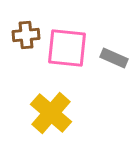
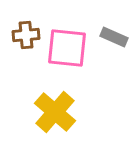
gray rectangle: moved 21 px up
yellow cross: moved 4 px right, 1 px up
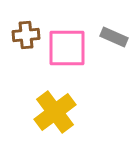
pink square: rotated 6 degrees counterclockwise
yellow cross: rotated 12 degrees clockwise
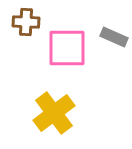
brown cross: moved 13 px up; rotated 8 degrees clockwise
yellow cross: moved 1 px left, 1 px down
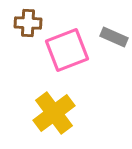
brown cross: moved 2 px right, 1 px down
pink square: moved 2 px down; rotated 21 degrees counterclockwise
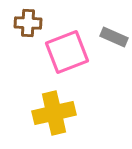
pink square: moved 2 px down
yellow cross: rotated 24 degrees clockwise
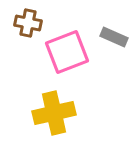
brown cross: rotated 8 degrees clockwise
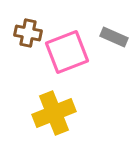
brown cross: moved 10 px down
yellow cross: rotated 9 degrees counterclockwise
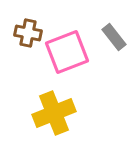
gray rectangle: rotated 28 degrees clockwise
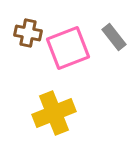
pink square: moved 1 px right, 4 px up
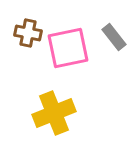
pink square: rotated 9 degrees clockwise
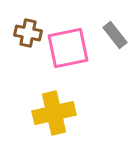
gray rectangle: moved 1 px right, 2 px up
yellow cross: rotated 9 degrees clockwise
